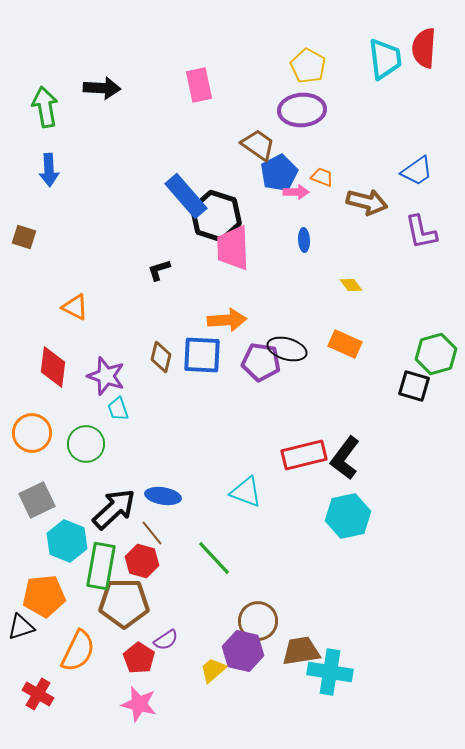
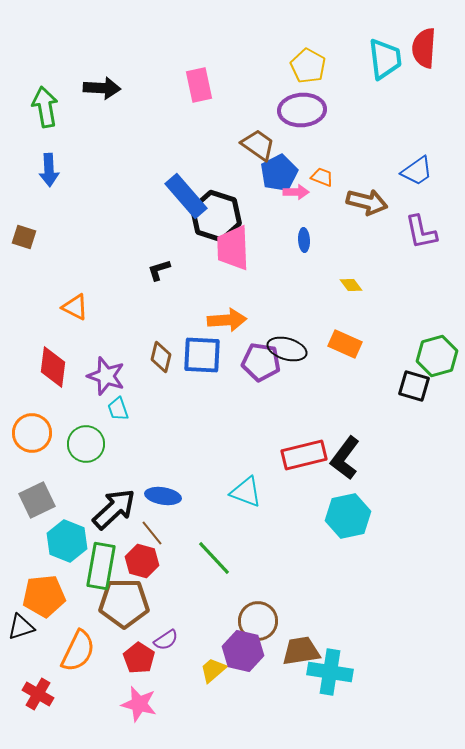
green hexagon at (436, 354): moved 1 px right, 2 px down
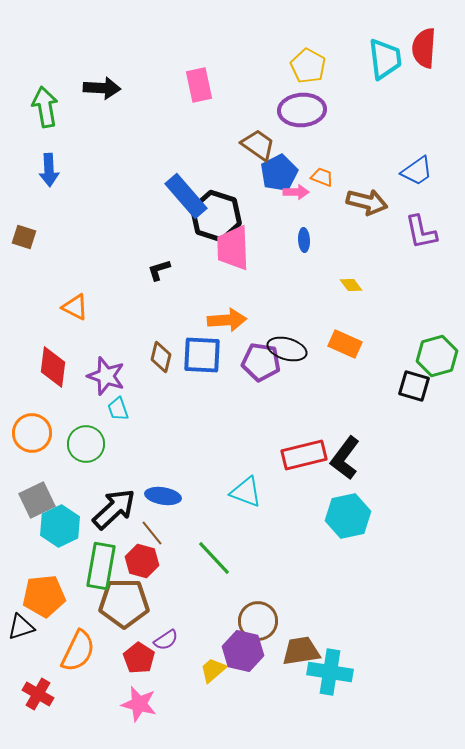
cyan hexagon at (67, 541): moved 7 px left, 15 px up; rotated 12 degrees clockwise
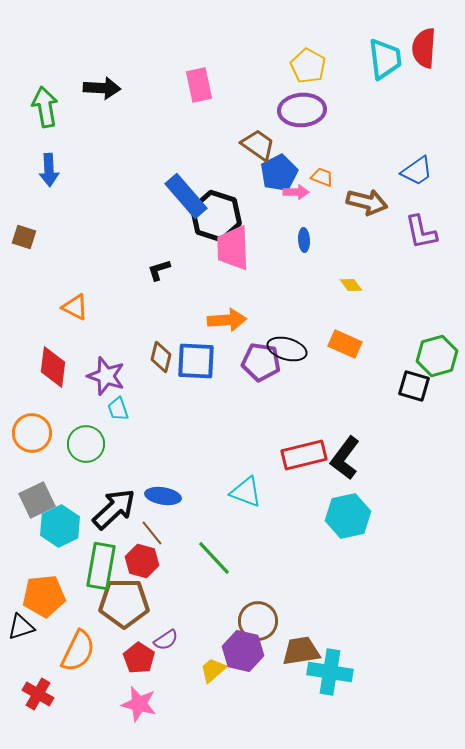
blue square at (202, 355): moved 6 px left, 6 px down
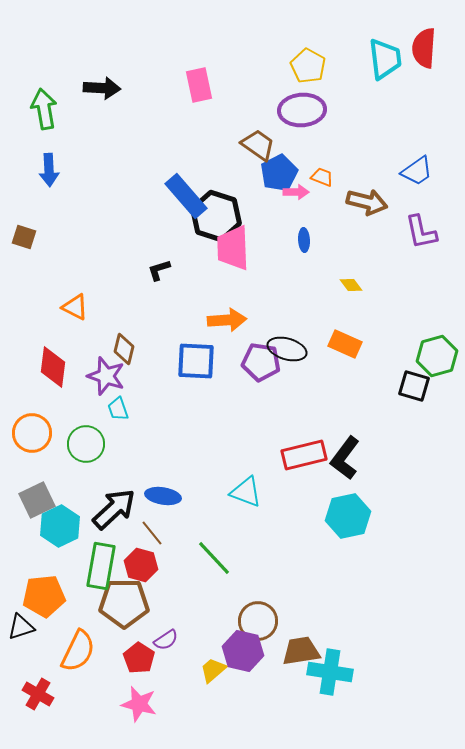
green arrow at (45, 107): moved 1 px left, 2 px down
brown diamond at (161, 357): moved 37 px left, 8 px up
red hexagon at (142, 561): moved 1 px left, 4 px down
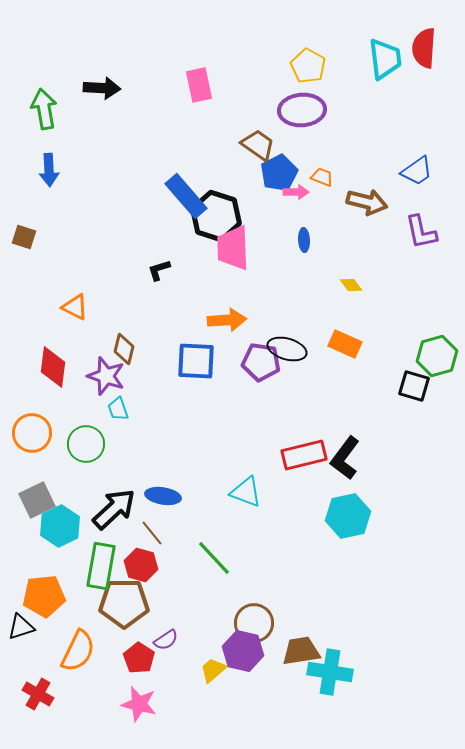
brown circle at (258, 621): moved 4 px left, 2 px down
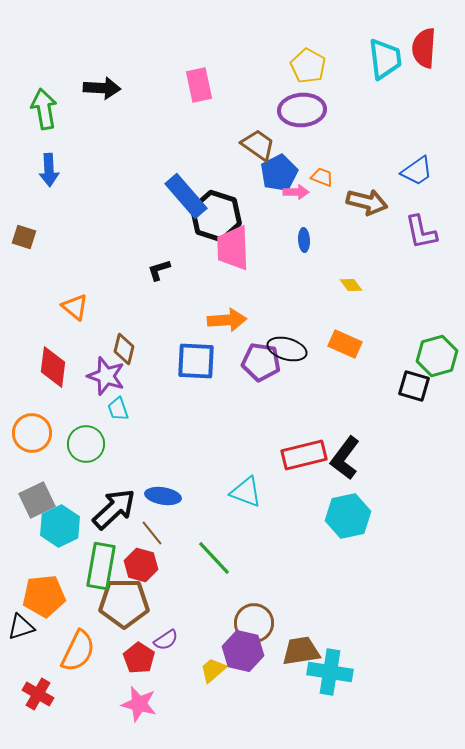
orange triangle at (75, 307): rotated 12 degrees clockwise
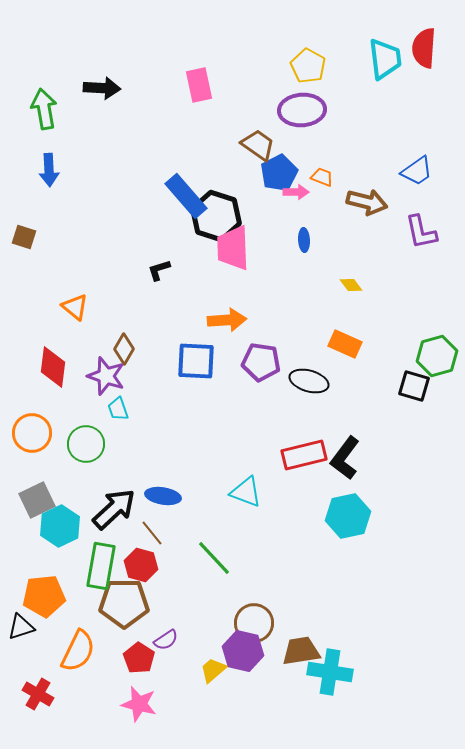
brown diamond at (124, 349): rotated 16 degrees clockwise
black ellipse at (287, 349): moved 22 px right, 32 px down
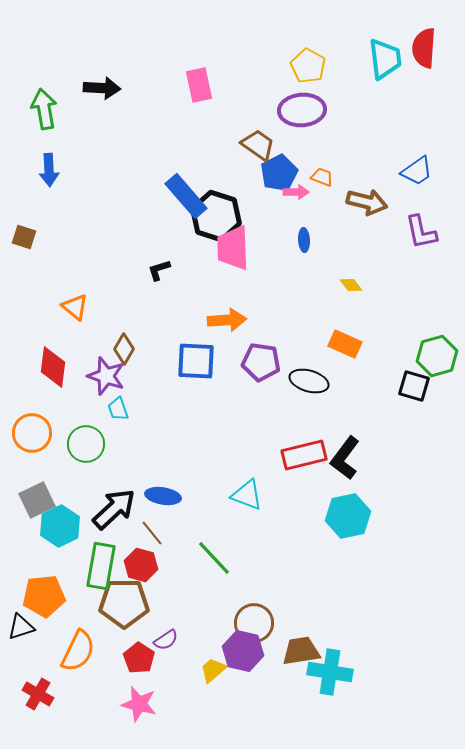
cyan triangle at (246, 492): moved 1 px right, 3 px down
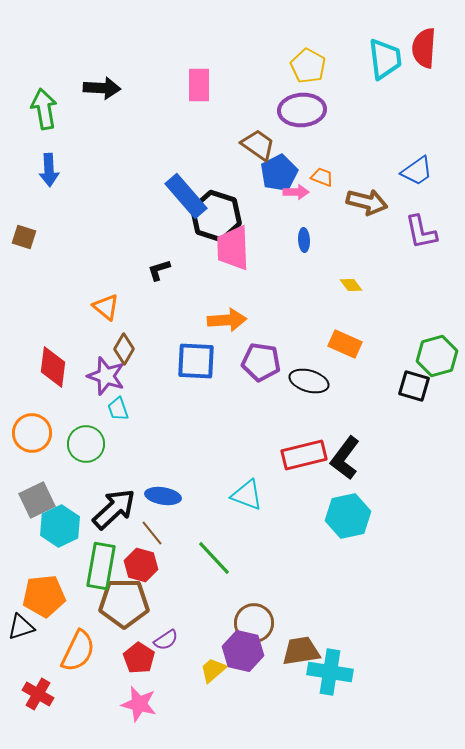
pink rectangle at (199, 85): rotated 12 degrees clockwise
orange triangle at (75, 307): moved 31 px right
